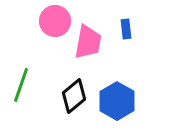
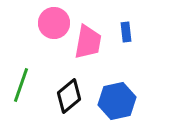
pink circle: moved 1 px left, 2 px down
blue rectangle: moved 3 px down
black diamond: moved 5 px left
blue hexagon: rotated 18 degrees clockwise
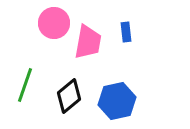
green line: moved 4 px right
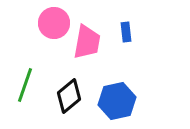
pink trapezoid: moved 1 px left
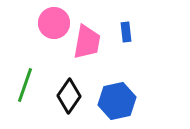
black diamond: rotated 16 degrees counterclockwise
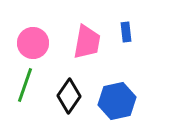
pink circle: moved 21 px left, 20 px down
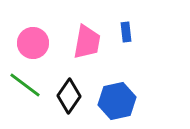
green line: rotated 72 degrees counterclockwise
